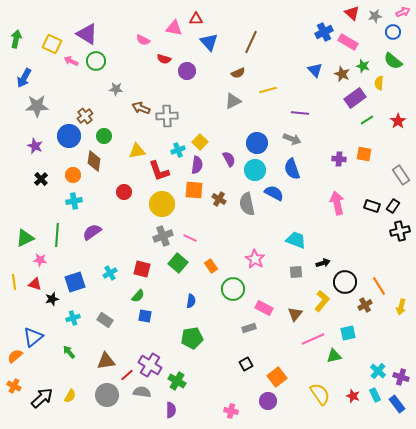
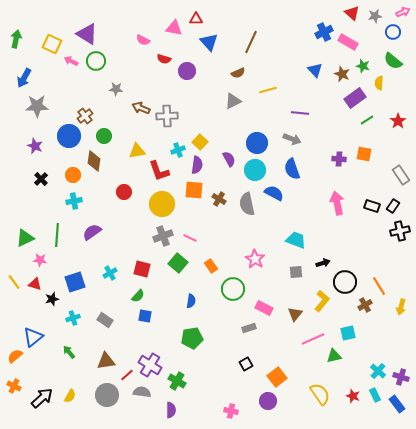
yellow line at (14, 282): rotated 28 degrees counterclockwise
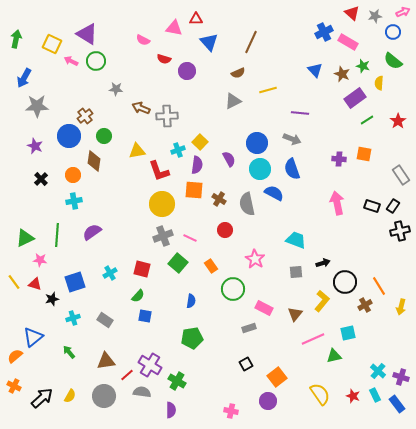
cyan circle at (255, 170): moved 5 px right, 1 px up
red circle at (124, 192): moved 101 px right, 38 px down
gray circle at (107, 395): moved 3 px left, 1 px down
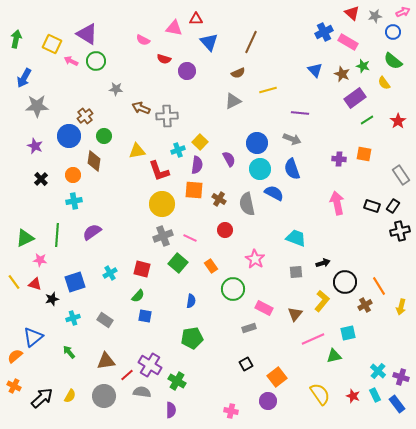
yellow semicircle at (379, 83): moved 5 px right; rotated 40 degrees counterclockwise
cyan trapezoid at (296, 240): moved 2 px up
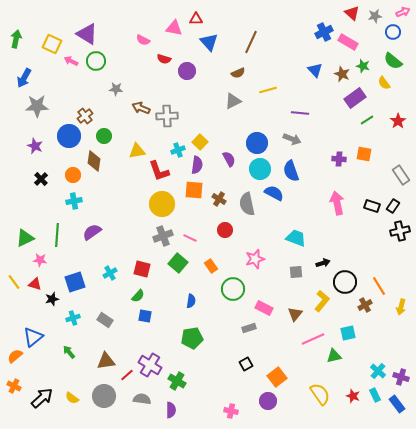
blue semicircle at (292, 169): moved 1 px left, 2 px down
pink star at (255, 259): rotated 24 degrees clockwise
gray semicircle at (142, 392): moved 7 px down
yellow semicircle at (70, 396): moved 2 px right, 2 px down; rotated 96 degrees clockwise
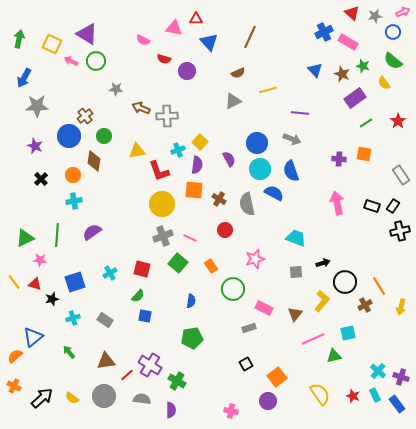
green arrow at (16, 39): moved 3 px right
brown line at (251, 42): moved 1 px left, 5 px up
green line at (367, 120): moved 1 px left, 3 px down
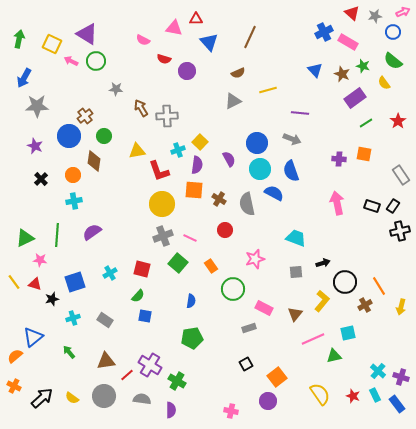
brown arrow at (141, 108): rotated 36 degrees clockwise
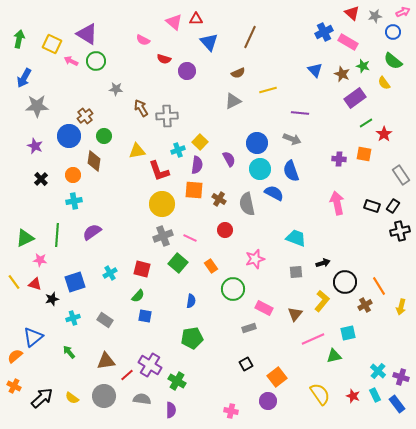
pink triangle at (174, 28): moved 6 px up; rotated 30 degrees clockwise
red star at (398, 121): moved 14 px left, 13 px down
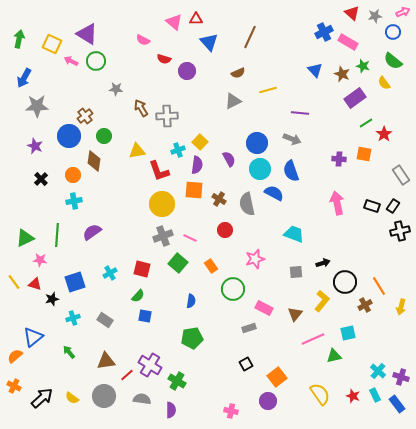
cyan trapezoid at (296, 238): moved 2 px left, 4 px up
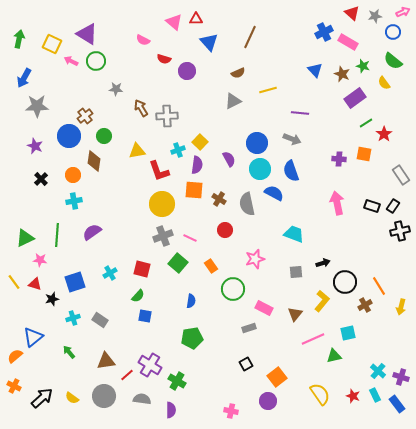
gray rectangle at (105, 320): moved 5 px left
